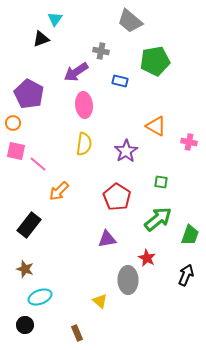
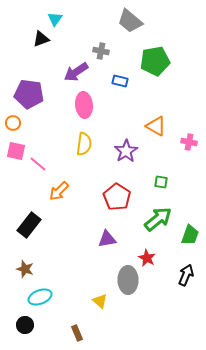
purple pentagon: rotated 20 degrees counterclockwise
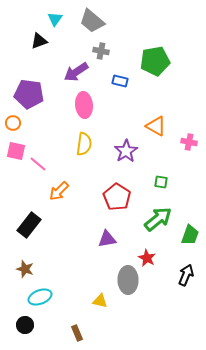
gray trapezoid: moved 38 px left
black triangle: moved 2 px left, 2 px down
yellow triangle: rotated 28 degrees counterclockwise
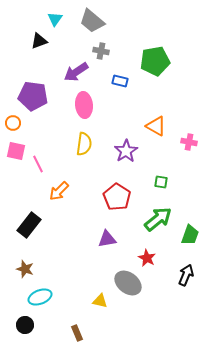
purple pentagon: moved 4 px right, 2 px down
pink line: rotated 24 degrees clockwise
gray ellipse: moved 3 px down; rotated 52 degrees counterclockwise
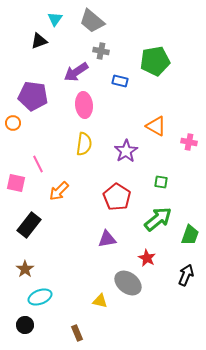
pink square: moved 32 px down
brown star: rotated 18 degrees clockwise
